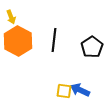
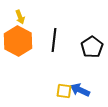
yellow arrow: moved 9 px right
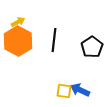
yellow arrow: moved 2 px left, 5 px down; rotated 96 degrees counterclockwise
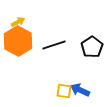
black line: moved 5 px down; rotated 65 degrees clockwise
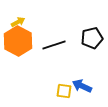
black pentagon: moved 9 px up; rotated 20 degrees clockwise
blue arrow: moved 2 px right, 4 px up
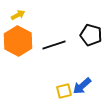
yellow arrow: moved 7 px up
black pentagon: moved 1 px left, 3 px up; rotated 30 degrees clockwise
blue arrow: rotated 66 degrees counterclockwise
yellow square: rotated 21 degrees counterclockwise
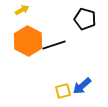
yellow arrow: moved 4 px right, 5 px up
black pentagon: moved 6 px left, 16 px up
orange hexagon: moved 10 px right
yellow square: moved 1 px left
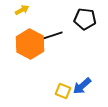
black pentagon: rotated 10 degrees counterclockwise
orange hexagon: moved 2 px right, 3 px down
black line: moved 3 px left, 9 px up
yellow square: rotated 35 degrees clockwise
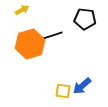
orange hexagon: rotated 16 degrees clockwise
yellow square: rotated 14 degrees counterclockwise
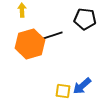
yellow arrow: rotated 64 degrees counterclockwise
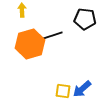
blue arrow: moved 3 px down
